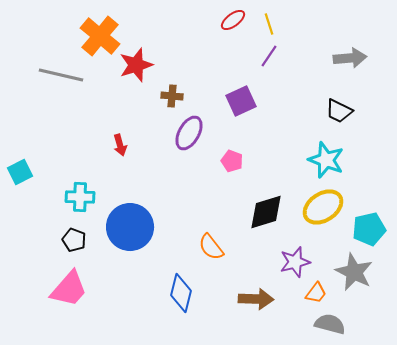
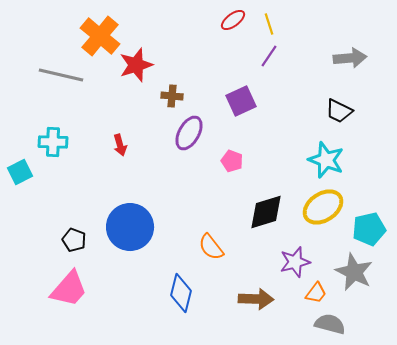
cyan cross: moved 27 px left, 55 px up
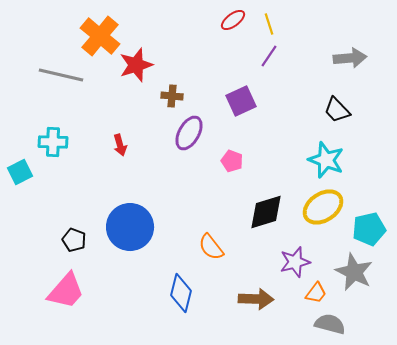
black trapezoid: moved 2 px left, 1 px up; rotated 20 degrees clockwise
pink trapezoid: moved 3 px left, 2 px down
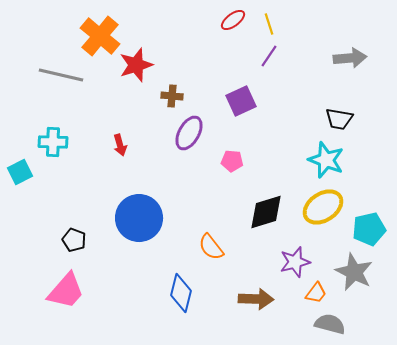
black trapezoid: moved 2 px right, 9 px down; rotated 36 degrees counterclockwise
pink pentagon: rotated 15 degrees counterclockwise
blue circle: moved 9 px right, 9 px up
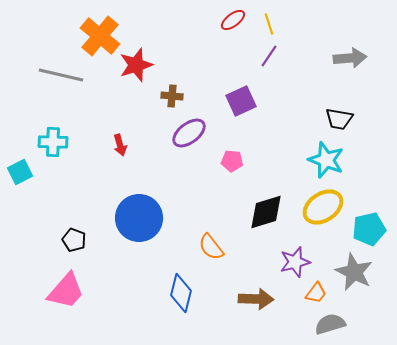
purple ellipse: rotated 24 degrees clockwise
gray semicircle: rotated 32 degrees counterclockwise
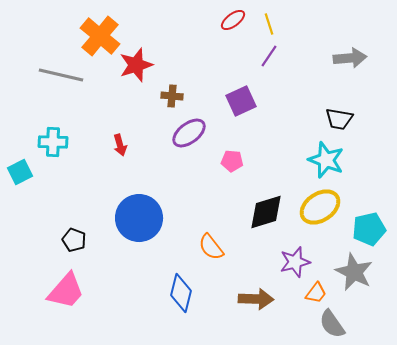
yellow ellipse: moved 3 px left
gray semicircle: moved 2 px right; rotated 108 degrees counterclockwise
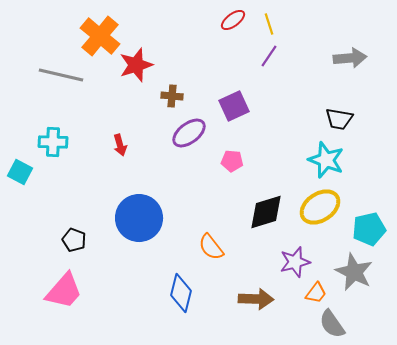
purple square: moved 7 px left, 5 px down
cyan square: rotated 35 degrees counterclockwise
pink trapezoid: moved 2 px left
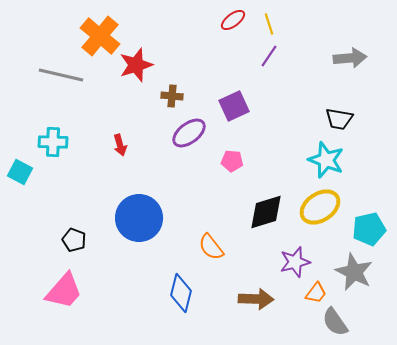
gray semicircle: moved 3 px right, 2 px up
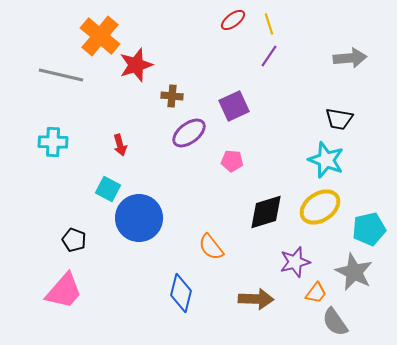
cyan square: moved 88 px right, 17 px down
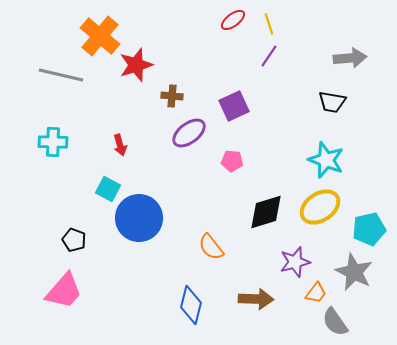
black trapezoid: moved 7 px left, 17 px up
blue diamond: moved 10 px right, 12 px down
